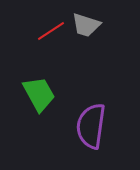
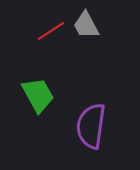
gray trapezoid: rotated 44 degrees clockwise
green trapezoid: moved 1 px left, 1 px down
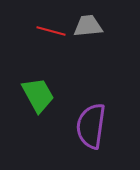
gray trapezoid: moved 2 px right, 1 px down; rotated 112 degrees clockwise
red line: rotated 48 degrees clockwise
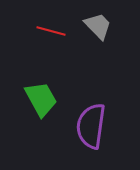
gray trapezoid: moved 10 px right; rotated 52 degrees clockwise
green trapezoid: moved 3 px right, 4 px down
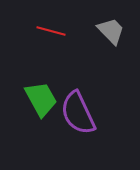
gray trapezoid: moved 13 px right, 5 px down
purple semicircle: moved 13 px left, 13 px up; rotated 33 degrees counterclockwise
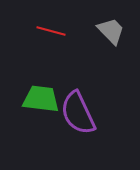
green trapezoid: rotated 54 degrees counterclockwise
